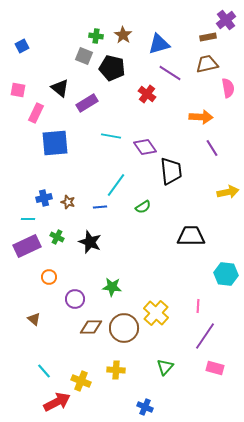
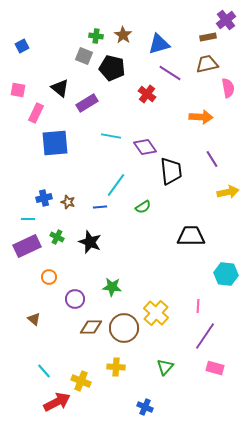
purple line at (212, 148): moved 11 px down
yellow cross at (116, 370): moved 3 px up
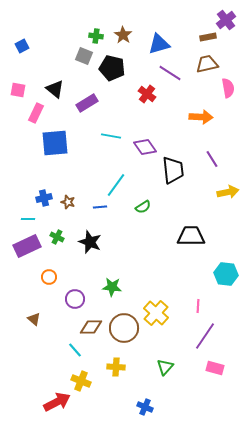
black triangle at (60, 88): moved 5 px left, 1 px down
black trapezoid at (171, 171): moved 2 px right, 1 px up
cyan line at (44, 371): moved 31 px right, 21 px up
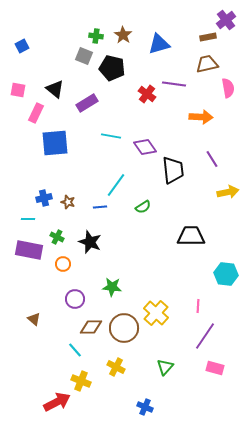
purple line at (170, 73): moved 4 px right, 11 px down; rotated 25 degrees counterclockwise
purple rectangle at (27, 246): moved 2 px right, 4 px down; rotated 36 degrees clockwise
orange circle at (49, 277): moved 14 px right, 13 px up
yellow cross at (116, 367): rotated 24 degrees clockwise
